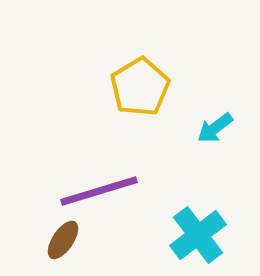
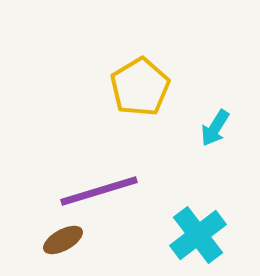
cyan arrow: rotated 21 degrees counterclockwise
brown ellipse: rotated 27 degrees clockwise
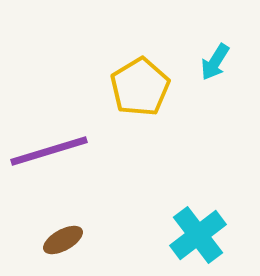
cyan arrow: moved 66 px up
purple line: moved 50 px left, 40 px up
